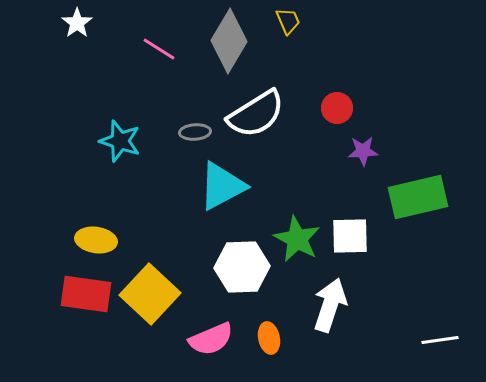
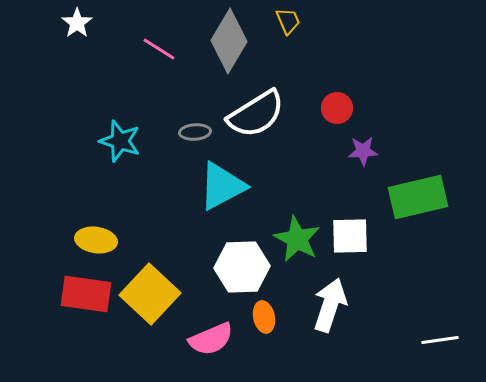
orange ellipse: moved 5 px left, 21 px up
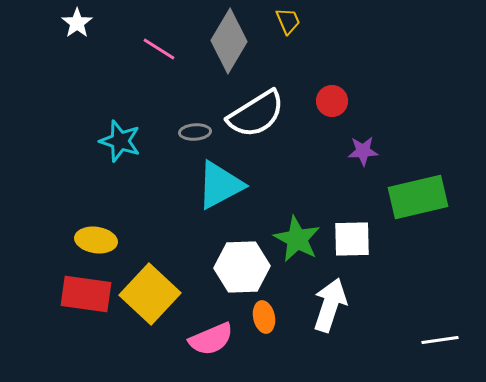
red circle: moved 5 px left, 7 px up
cyan triangle: moved 2 px left, 1 px up
white square: moved 2 px right, 3 px down
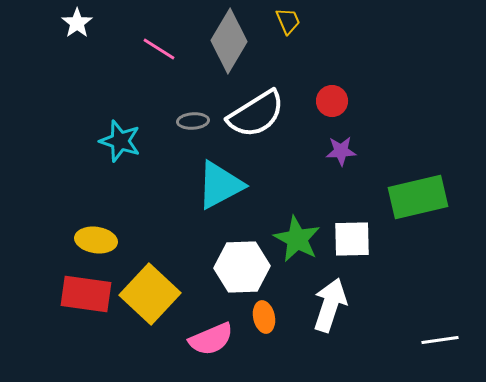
gray ellipse: moved 2 px left, 11 px up
purple star: moved 22 px left
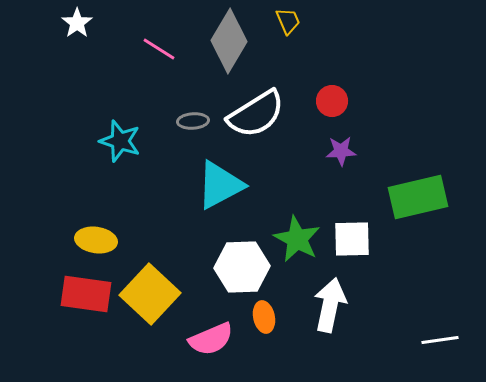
white arrow: rotated 6 degrees counterclockwise
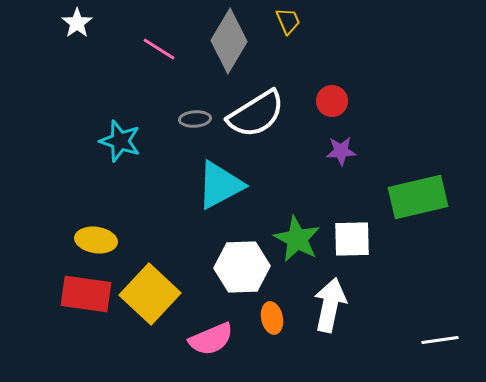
gray ellipse: moved 2 px right, 2 px up
orange ellipse: moved 8 px right, 1 px down
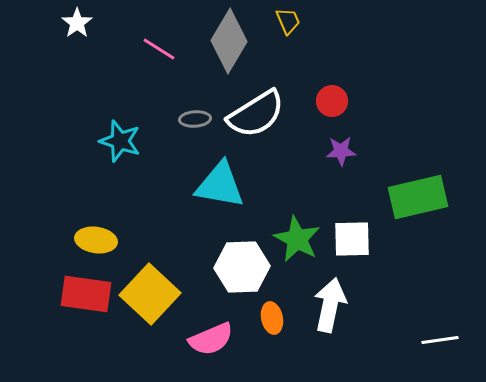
cyan triangle: rotated 38 degrees clockwise
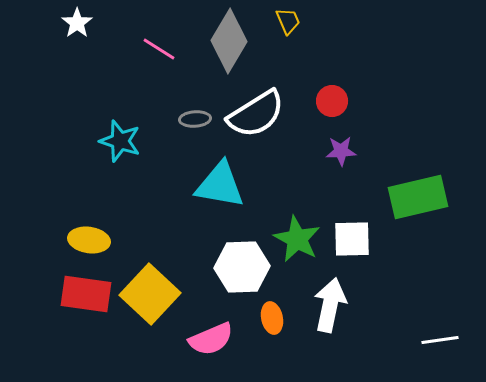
yellow ellipse: moved 7 px left
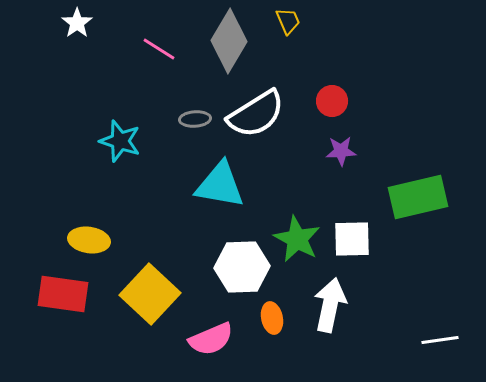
red rectangle: moved 23 px left
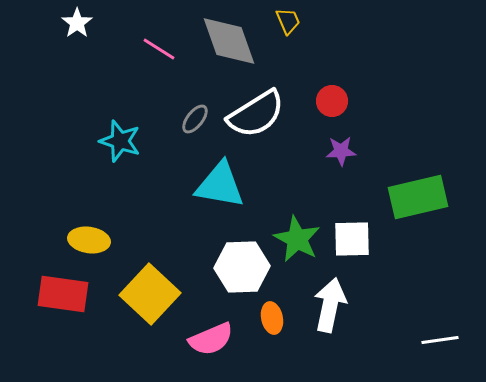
gray diamond: rotated 50 degrees counterclockwise
gray ellipse: rotated 48 degrees counterclockwise
